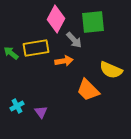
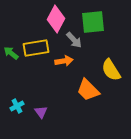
yellow semicircle: rotated 35 degrees clockwise
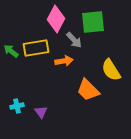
green arrow: moved 2 px up
cyan cross: rotated 16 degrees clockwise
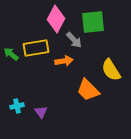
green arrow: moved 3 px down
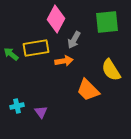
green square: moved 14 px right
gray arrow: rotated 72 degrees clockwise
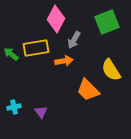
green square: rotated 15 degrees counterclockwise
cyan cross: moved 3 px left, 1 px down
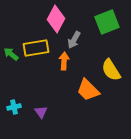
orange arrow: rotated 78 degrees counterclockwise
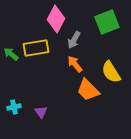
orange arrow: moved 11 px right, 3 px down; rotated 42 degrees counterclockwise
yellow semicircle: moved 2 px down
